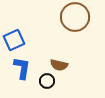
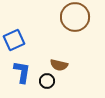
blue L-shape: moved 4 px down
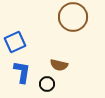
brown circle: moved 2 px left
blue square: moved 1 px right, 2 px down
black circle: moved 3 px down
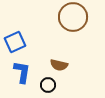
black circle: moved 1 px right, 1 px down
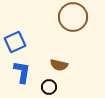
black circle: moved 1 px right, 2 px down
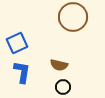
blue square: moved 2 px right, 1 px down
black circle: moved 14 px right
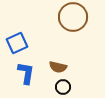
brown semicircle: moved 1 px left, 2 px down
blue L-shape: moved 4 px right, 1 px down
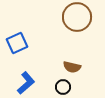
brown circle: moved 4 px right
brown semicircle: moved 14 px right
blue L-shape: moved 10 px down; rotated 40 degrees clockwise
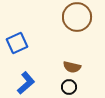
black circle: moved 6 px right
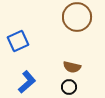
blue square: moved 1 px right, 2 px up
blue L-shape: moved 1 px right, 1 px up
